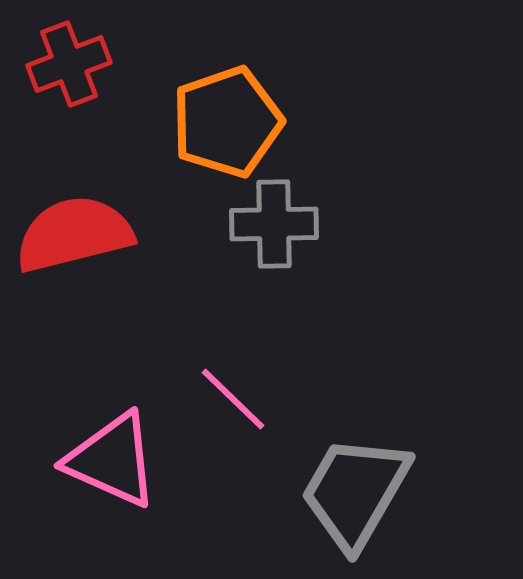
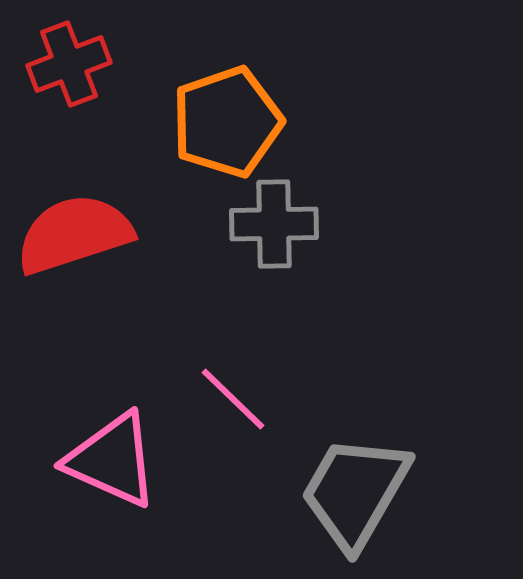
red semicircle: rotated 4 degrees counterclockwise
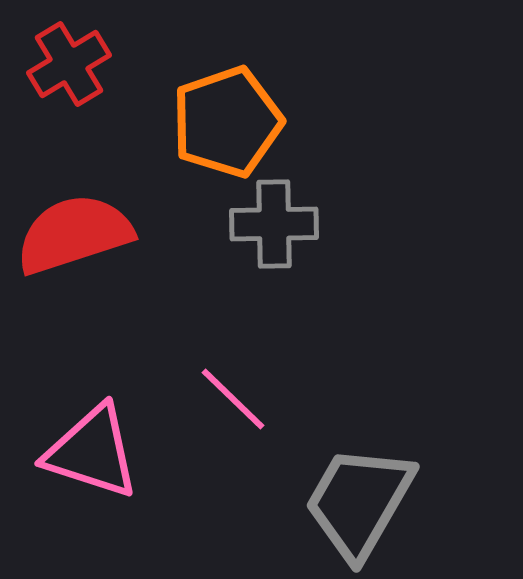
red cross: rotated 10 degrees counterclockwise
pink triangle: moved 20 px left, 8 px up; rotated 6 degrees counterclockwise
gray trapezoid: moved 4 px right, 10 px down
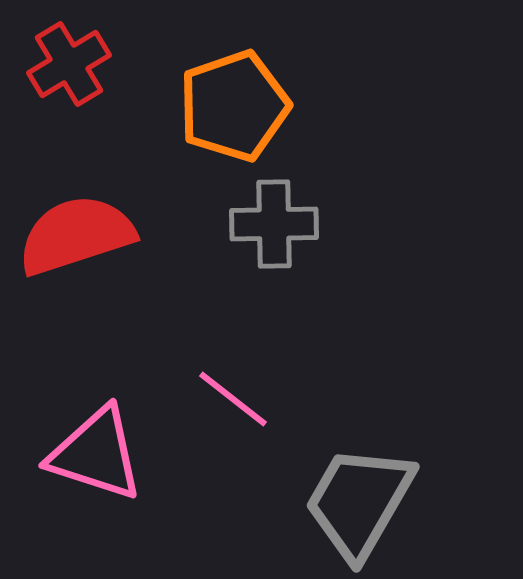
orange pentagon: moved 7 px right, 16 px up
red semicircle: moved 2 px right, 1 px down
pink line: rotated 6 degrees counterclockwise
pink triangle: moved 4 px right, 2 px down
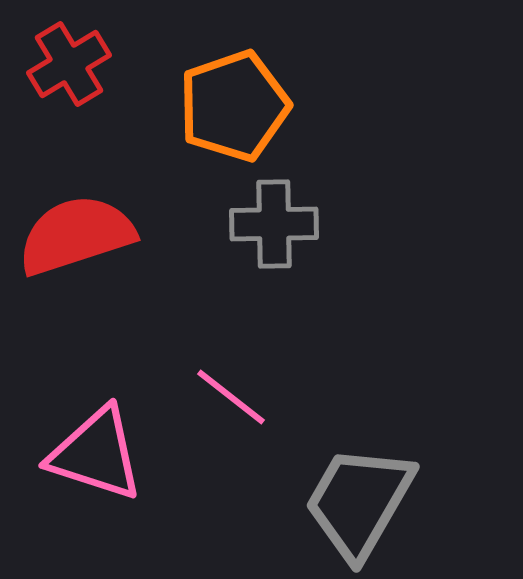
pink line: moved 2 px left, 2 px up
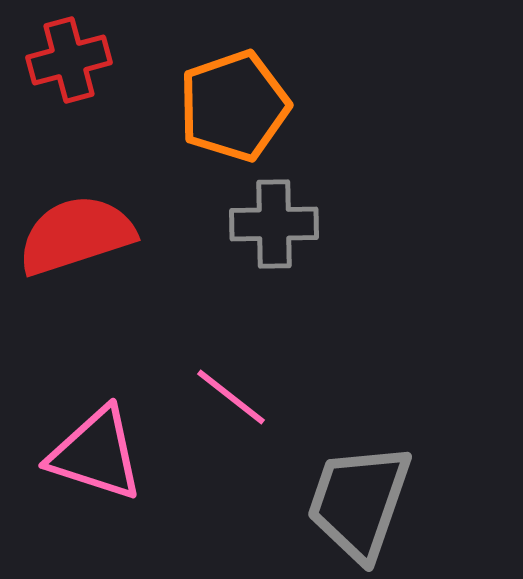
red cross: moved 4 px up; rotated 16 degrees clockwise
gray trapezoid: rotated 11 degrees counterclockwise
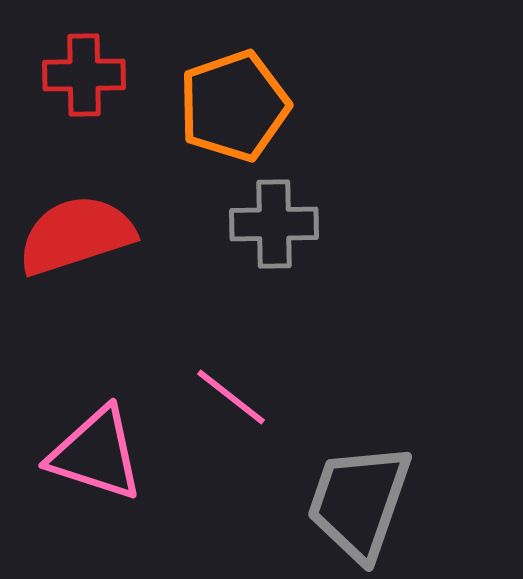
red cross: moved 15 px right, 15 px down; rotated 14 degrees clockwise
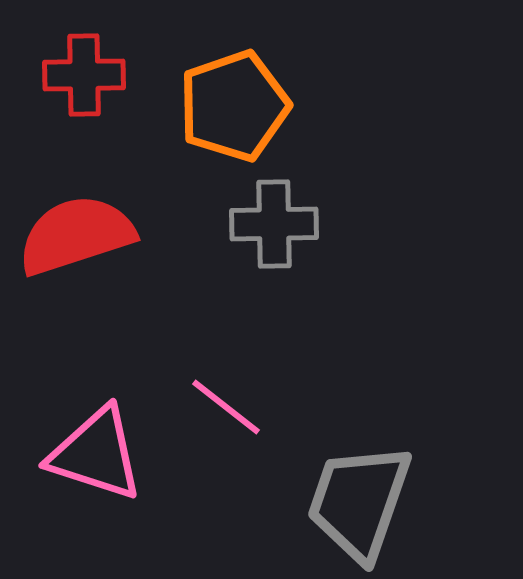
pink line: moved 5 px left, 10 px down
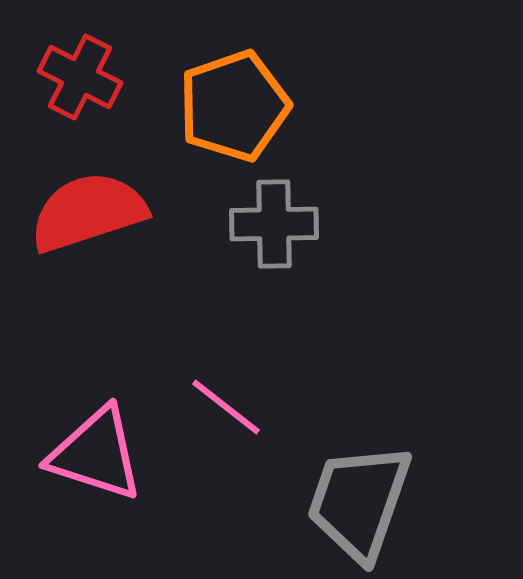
red cross: moved 4 px left, 2 px down; rotated 28 degrees clockwise
red semicircle: moved 12 px right, 23 px up
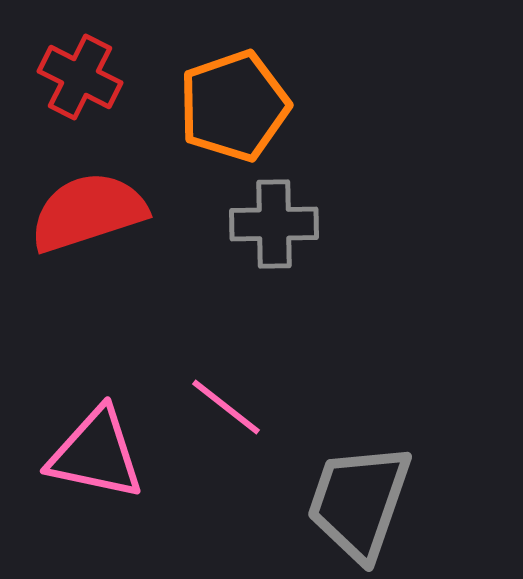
pink triangle: rotated 6 degrees counterclockwise
